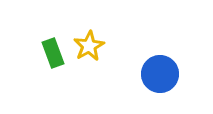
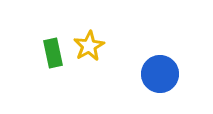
green rectangle: rotated 8 degrees clockwise
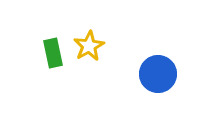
blue circle: moved 2 px left
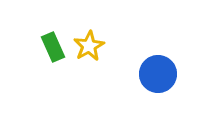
green rectangle: moved 6 px up; rotated 12 degrees counterclockwise
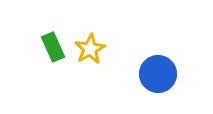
yellow star: moved 1 px right, 3 px down
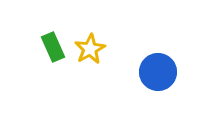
blue circle: moved 2 px up
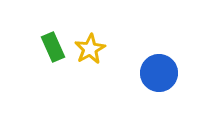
blue circle: moved 1 px right, 1 px down
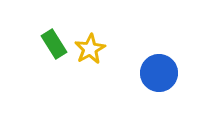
green rectangle: moved 1 px right, 3 px up; rotated 8 degrees counterclockwise
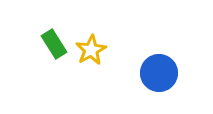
yellow star: moved 1 px right, 1 px down
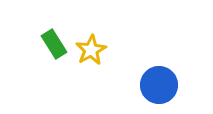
blue circle: moved 12 px down
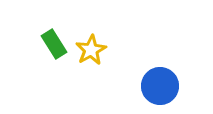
blue circle: moved 1 px right, 1 px down
